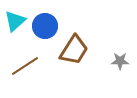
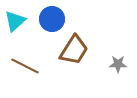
blue circle: moved 7 px right, 7 px up
gray star: moved 2 px left, 3 px down
brown line: rotated 60 degrees clockwise
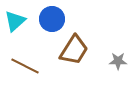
gray star: moved 3 px up
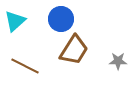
blue circle: moved 9 px right
